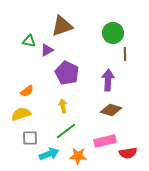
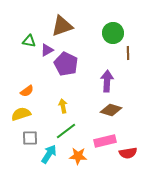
brown line: moved 3 px right, 1 px up
purple pentagon: moved 1 px left, 9 px up
purple arrow: moved 1 px left, 1 px down
cyan arrow: rotated 36 degrees counterclockwise
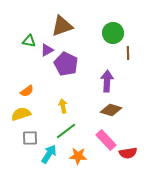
pink rectangle: moved 1 px right, 1 px up; rotated 60 degrees clockwise
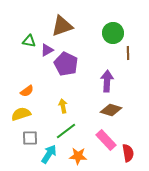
red semicircle: rotated 90 degrees counterclockwise
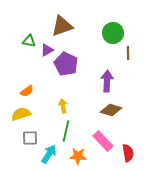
green line: rotated 40 degrees counterclockwise
pink rectangle: moved 3 px left, 1 px down
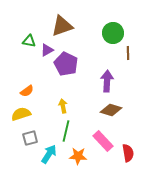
gray square: rotated 14 degrees counterclockwise
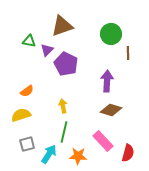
green circle: moved 2 px left, 1 px down
purple triangle: rotated 16 degrees counterclockwise
yellow semicircle: moved 1 px down
green line: moved 2 px left, 1 px down
gray square: moved 3 px left, 6 px down
red semicircle: rotated 24 degrees clockwise
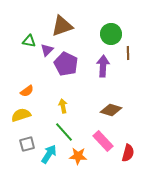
purple arrow: moved 4 px left, 15 px up
green line: rotated 55 degrees counterclockwise
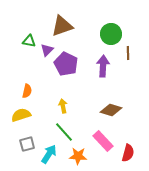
orange semicircle: rotated 40 degrees counterclockwise
